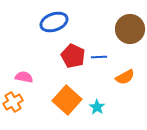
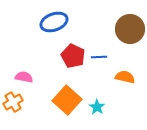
orange semicircle: rotated 138 degrees counterclockwise
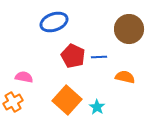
brown circle: moved 1 px left
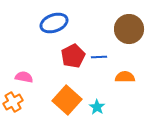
blue ellipse: moved 1 px down
red pentagon: rotated 20 degrees clockwise
orange semicircle: rotated 12 degrees counterclockwise
